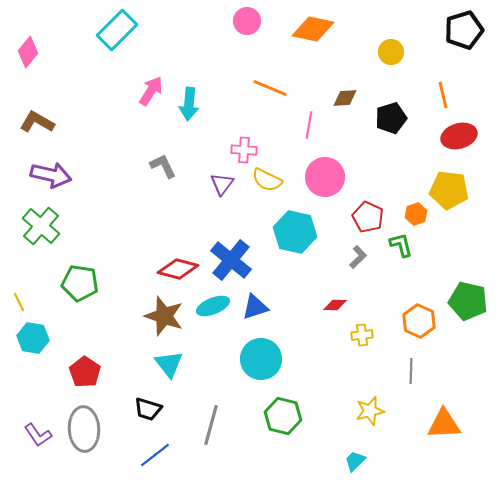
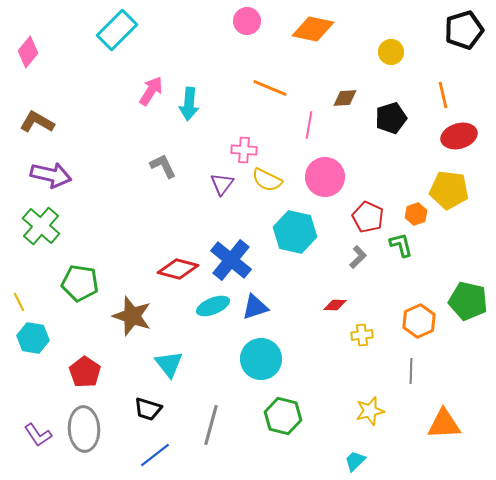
brown star at (164, 316): moved 32 px left
orange hexagon at (419, 321): rotated 12 degrees clockwise
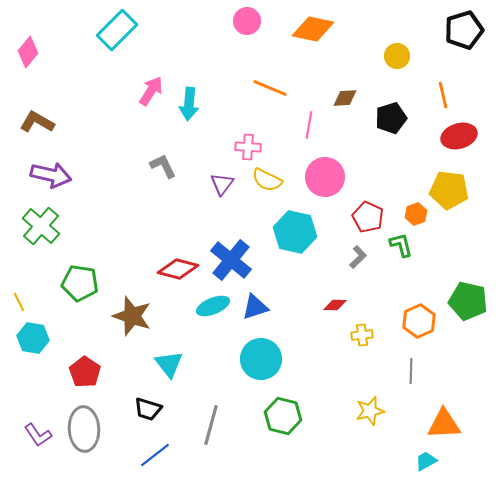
yellow circle at (391, 52): moved 6 px right, 4 px down
pink cross at (244, 150): moved 4 px right, 3 px up
cyan trapezoid at (355, 461): moved 71 px right; rotated 15 degrees clockwise
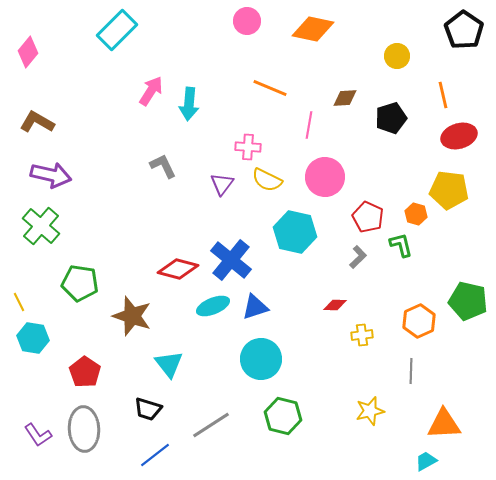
black pentagon at (464, 30): rotated 21 degrees counterclockwise
orange hexagon at (416, 214): rotated 25 degrees counterclockwise
gray line at (211, 425): rotated 42 degrees clockwise
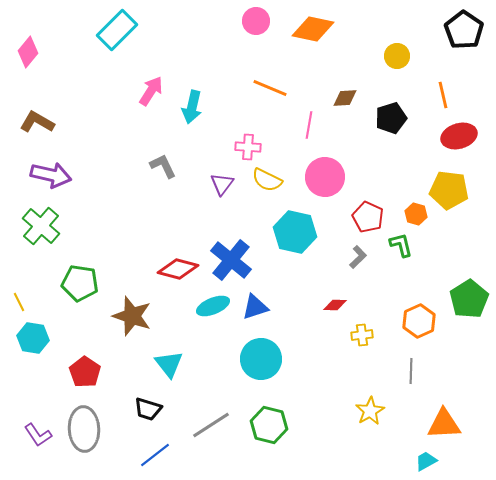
pink circle at (247, 21): moved 9 px right
cyan arrow at (189, 104): moved 3 px right, 3 px down; rotated 8 degrees clockwise
green pentagon at (468, 301): moved 1 px right, 2 px up; rotated 27 degrees clockwise
yellow star at (370, 411): rotated 16 degrees counterclockwise
green hexagon at (283, 416): moved 14 px left, 9 px down
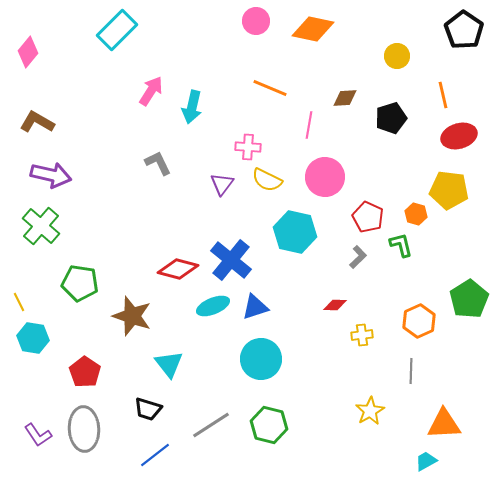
gray L-shape at (163, 166): moved 5 px left, 3 px up
